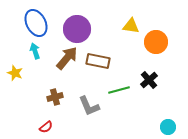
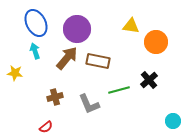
yellow star: rotated 14 degrees counterclockwise
gray L-shape: moved 2 px up
cyan circle: moved 5 px right, 6 px up
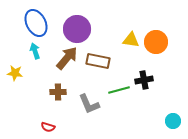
yellow triangle: moved 14 px down
black cross: moved 5 px left; rotated 30 degrees clockwise
brown cross: moved 3 px right, 5 px up; rotated 14 degrees clockwise
red semicircle: moved 2 px right; rotated 56 degrees clockwise
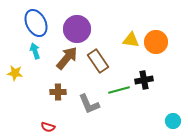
brown rectangle: rotated 45 degrees clockwise
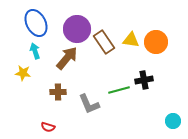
brown rectangle: moved 6 px right, 19 px up
yellow star: moved 8 px right
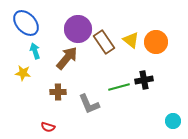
blue ellipse: moved 10 px left; rotated 16 degrees counterclockwise
purple circle: moved 1 px right
yellow triangle: rotated 30 degrees clockwise
green line: moved 3 px up
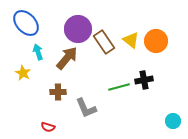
orange circle: moved 1 px up
cyan arrow: moved 3 px right, 1 px down
yellow star: rotated 21 degrees clockwise
gray L-shape: moved 3 px left, 4 px down
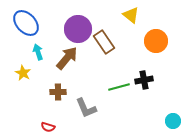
yellow triangle: moved 25 px up
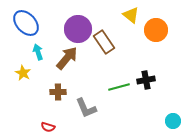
orange circle: moved 11 px up
black cross: moved 2 px right
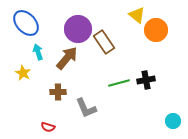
yellow triangle: moved 6 px right
green line: moved 4 px up
